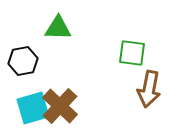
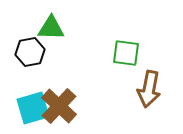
green triangle: moved 7 px left
green square: moved 6 px left
black hexagon: moved 7 px right, 9 px up
brown cross: moved 1 px left
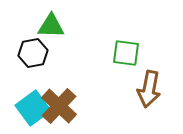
green triangle: moved 2 px up
black hexagon: moved 3 px right, 1 px down
cyan square: rotated 20 degrees counterclockwise
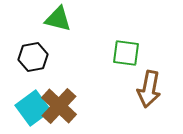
green triangle: moved 7 px right, 7 px up; rotated 12 degrees clockwise
black hexagon: moved 4 px down
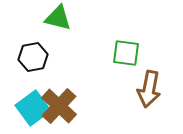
green triangle: moved 1 px up
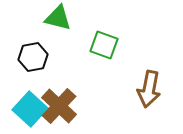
green square: moved 22 px left, 8 px up; rotated 12 degrees clockwise
cyan square: moved 3 px left, 1 px down; rotated 12 degrees counterclockwise
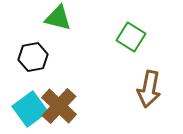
green square: moved 27 px right, 8 px up; rotated 12 degrees clockwise
cyan square: rotated 12 degrees clockwise
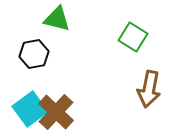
green triangle: moved 1 px left, 1 px down
green square: moved 2 px right
black hexagon: moved 1 px right, 3 px up
brown cross: moved 3 px left, 6 px down
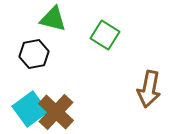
green triangle: moved 4 px left
green square: moved 28 px left, 2 px up
